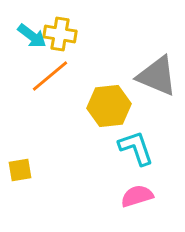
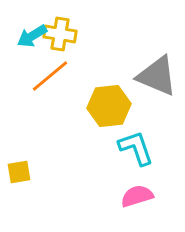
cyan arrow: rotated 112 degrees clockwise
yellow square: moved 1 px left, 2 px down
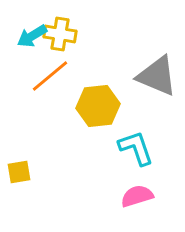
yellow hexagon: moved 11 px left
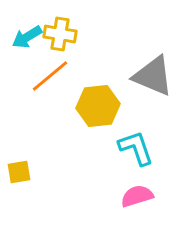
cyan arrow: moved 5 px left, 1 px down
gray triangle: moved 4 px left
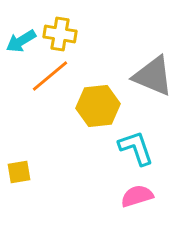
cyan arrow: moved 6 px left, 4 px down
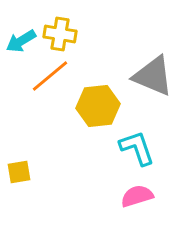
cyan L-shape: moved 1 px right
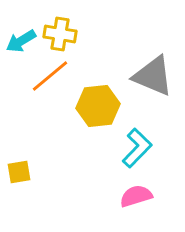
cyan L-shape: rotated 63 degrees clockwise
pink semicircle: moved 1 px left
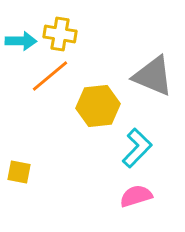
cyan arrow: rotated 148 degrees counterclockwise
yellow square: rotated 20 degrees clockwise
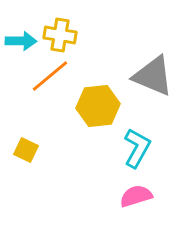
yellow cross: moved 1 px down
cyan L-shape: rotated 15 degrees counterclockwise
yellow square: moved 7 px right, 22 px up; rotated 15 degrees clockwise
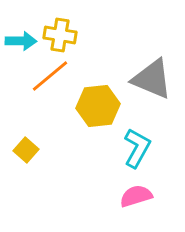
gray triangle: moved 1 px left, 3 px down
yellow square: rotated 15 degrees clockwise
